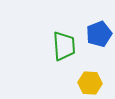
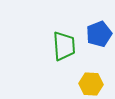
yellow hexagon: moved 1 px right, 1 px down
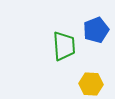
blue pentagon: moved 3 px left, 4 px up
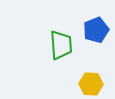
green trapezoid: moved 3 px left, 1 px up
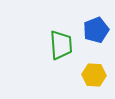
yellow hexagon: moved 3 px right, 9 px up
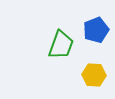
green trapezoid: rotated 24 degrees clockwise
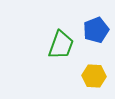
yellow hexagon: moved 1 px down
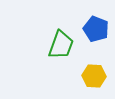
blue pentagon: moved 1 px up; rotated 30 degrees counterclockwise
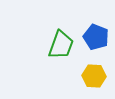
blue pentagon: moved 8 px down
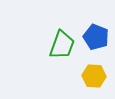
green trapezoid: moved 1 px right
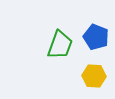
green trapezoid: moved 2 px left
